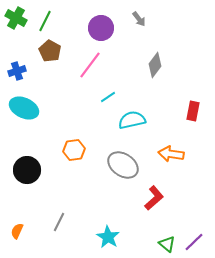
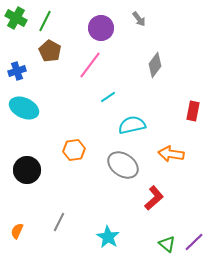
cyan semicircle: moved 5 px down
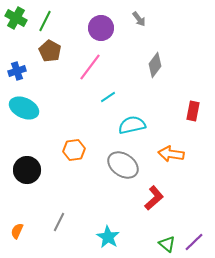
pink line: moved 2 px down
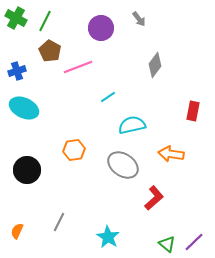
pink line: moved 12 px left; rotated 32 degrees clockwise
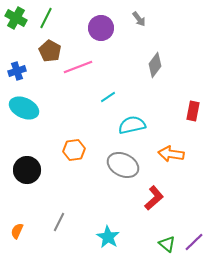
green line: moved 1 px right, 3 px up
gray ellipse: rotated 8 degrees counterclockwise
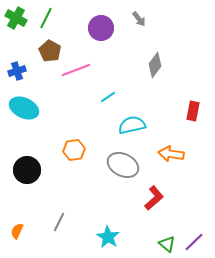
pink line: moved 2 px left, 3 px down
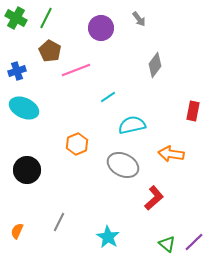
orange hexagon: moved 3 px right, 6 px up; rotated 15 degrees counterclockwise
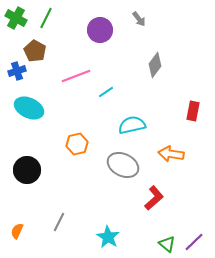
purple circle: moved 1 px left, 2 px down
brown pentagon: moved 15 px left
pink line: moved 6 px down
cyan line: moved 2 px left, 5 px up
cyan ellipse: moved 5 px right
orange hexagon: rotated 10 degrees clockwise
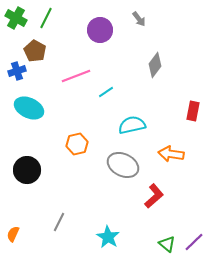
red L-shape: moved 2 px up
orange semicircle: moved 4 px left, 3 px down
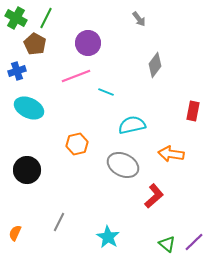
purple circle: moved 12 px left, 13 px down
brown pentagon: moved 7 px up
cyan line: rotated 56 degrees clockwise
orange semicircle: moved 2 px right, 1 px up
